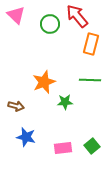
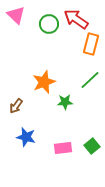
red arrow: moved 1 px left, 3 px down; rotated 15 degrees counterclockwise
green circle: moved 1 px left
green line: rotated 45 degrees counterclockwise
brown arrow: rotated 112 degrees clockwise
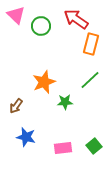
green circle: moved 8 px left, 2 px down
green square: moved 2 px right
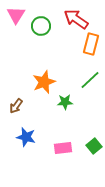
pink triangle: rotated 18 degrees clockwise
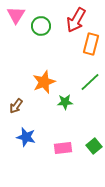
red arrow: moved 1 px down; rotated 95 degrees counterclockwise
green line: moved 2 px down
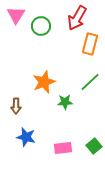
red arrow: moved 1 px right, 2 px up
orange rectangle: moved 1 px left
brown arrow: rotated 35 degrees counterclockwise
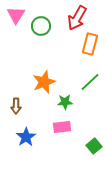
blue star: rotated 24 degrees clockwise
pink rectangle: moved 1 px left, 21 px up
